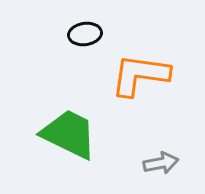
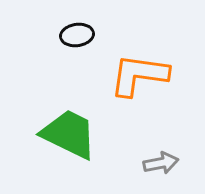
black ellipse: moved 8 px left, 1 px down
orange L-shape: moved 1 px left
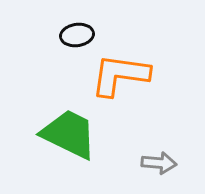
orange L-shape: moved 19 px left
gray arrow: moved 2 px left; rotated 16 degrees clockwise
